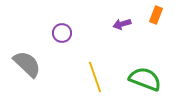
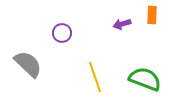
orange rectangle: moved 4 px left; rotated 18 degrees counterclockwise
gray semicircle: moved 1 px right
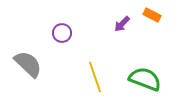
orange rectangle: rotated 66 degrees counterclockwise
purple arrow: rotated 30 degrees counterclockwise
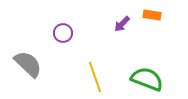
orange rectangle: rotated 18 degrees counterclockwise
purple circle: moved 1 px right
green semicircle: moved 2 px right
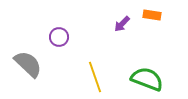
purple circle: moved 4 px left, 4 px down
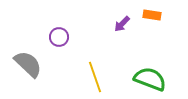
green semicircle: moved 3 px right
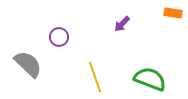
orange rectangle: moved 21 px right, 2 px up
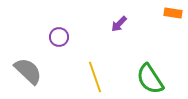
purple arrow: moved 3 px left
gray semicircle: moved 7 px down
green semicircle: rotated 144 degrees counterclockwise
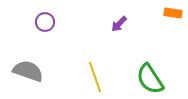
purple circle: moved 14 px left, 15 px up
gray semicircle: rotated 24 degrees counterclockwise
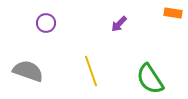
purple circle: moved 1 px right, 1 px down
yellow line: moved 4 px left, 6 px up
